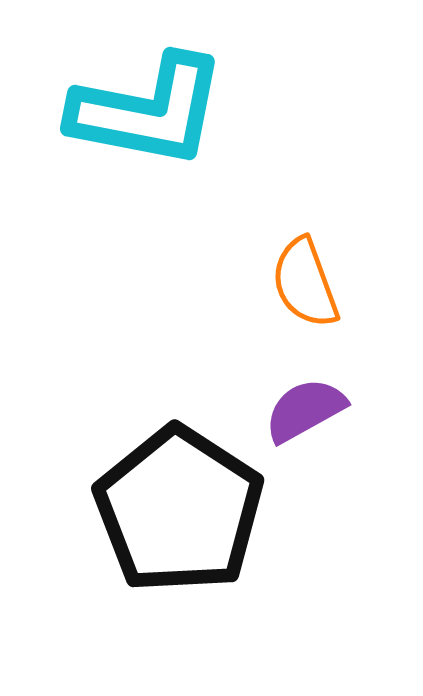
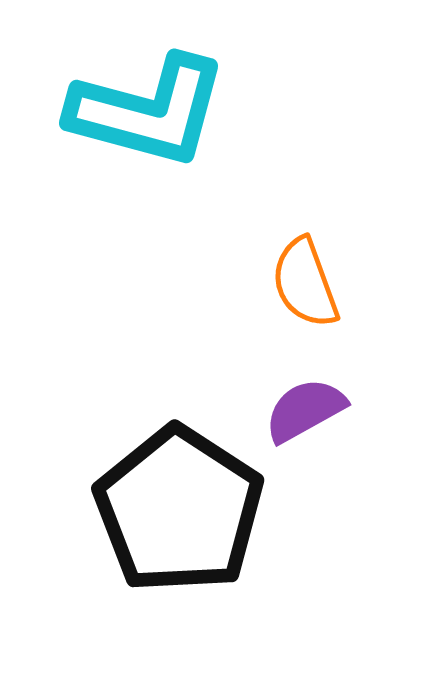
cyan L-shape: rotated 4 degrees clockwise
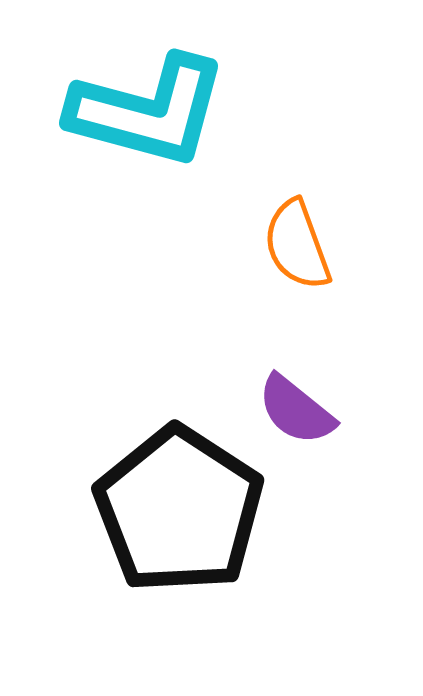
orange semicircle: moved 8 px left, 38 px up
purple semicircle: moved 9 px left; rotated 112 degrees counterclockwise
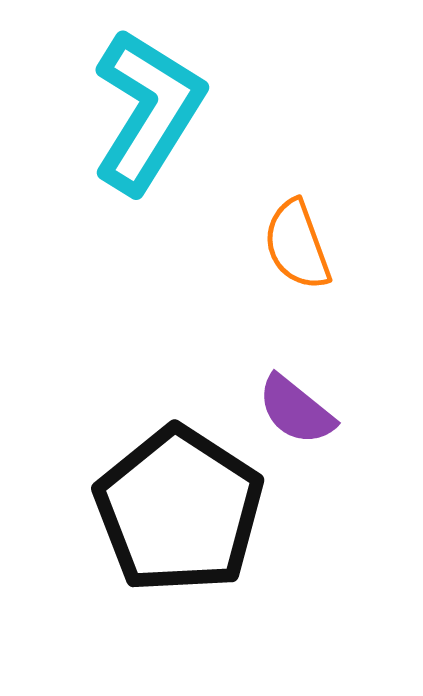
cyan L-shape: rotated 73 degrees counterclockwise
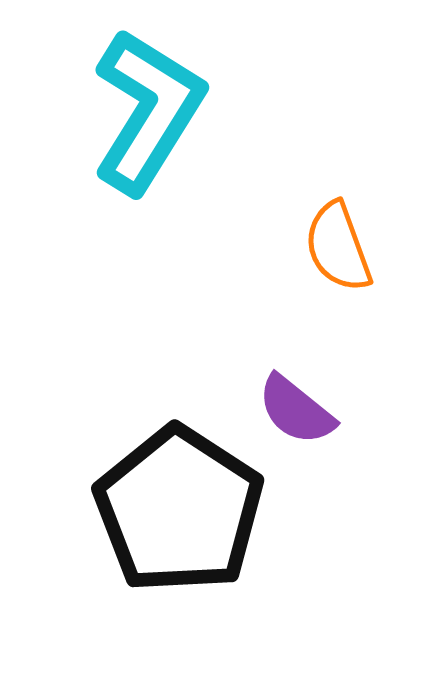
orange semicircle: moved 41 px right, 2 px down
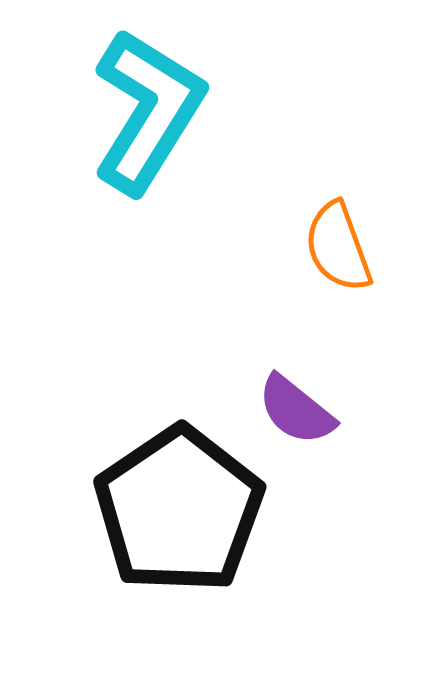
black pentagon: rotated 5 degrees clockwise
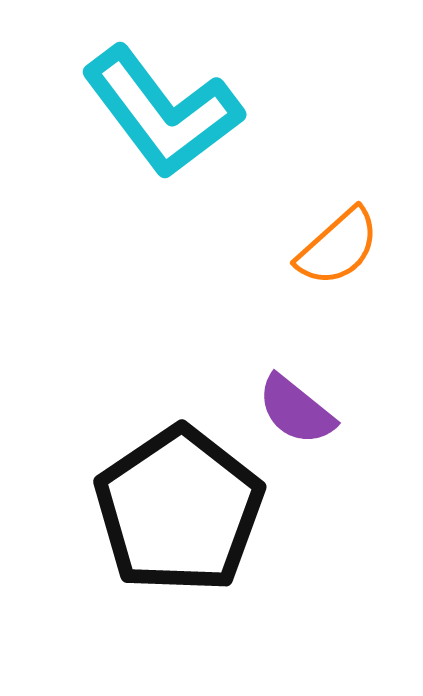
cyan L-shape: moved 14 px right, 1 px down; rotated 111 degrees clockwise
orange semicircle: rotated 112 degrees counterclockwise
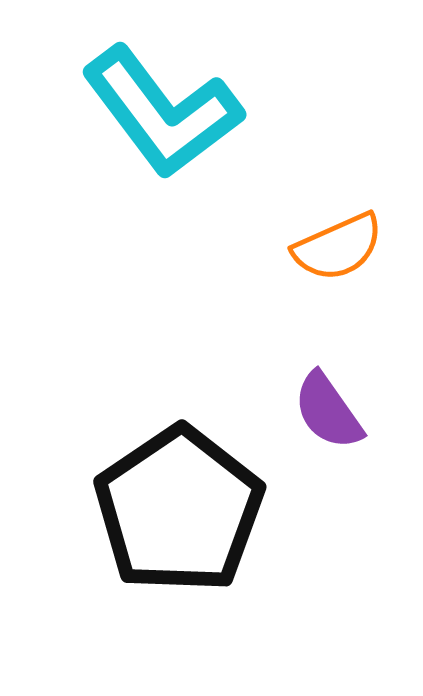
orange semicircle: rotated 18 degrees clockwise
purple semicircle: moved 32 px right, 1 px down; rotated 16 degrees clockwise
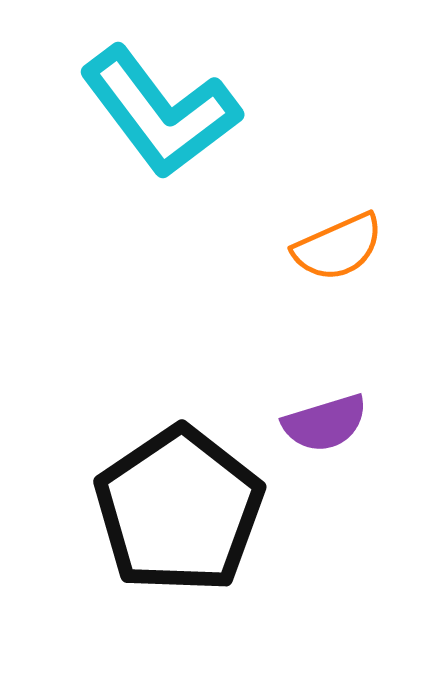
cyan L-shape: moved 2 px left
purple semicircle: moved 3 px left, 12 px down; rotated 72 degrees counterclockwise
